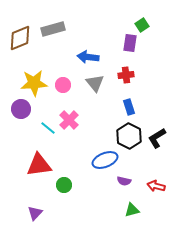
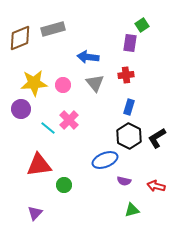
blue rectangle: rotated 35 degrees clockwise
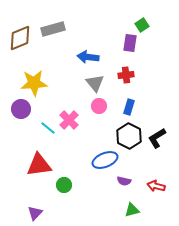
pink circle: moved 36 px right, 21 px down
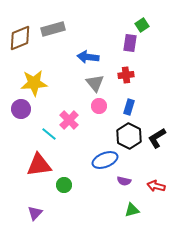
cyan line: moved 1 px right, 6 px down
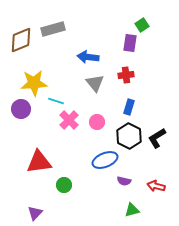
brown diamond: moved 1 px right, 2 px down
pink circle: moved 2 px left, 16 px down
cyan line: moved 7 px right, 33 px up; rotated 21 degrees counterclockwise
red triangle: moved 3 px up
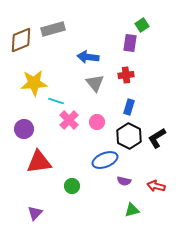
purple circle: moved 3 px right, 20 px down
green circle: moved 8 px right, 1 px down
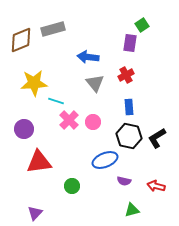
red cross: rotated 21 degrees counterclockwise
blue rectangle: rotated 21 degrees counterclockwise
pink circle: moved 4 px left
black hexagon: rotated 15 degrees counterclockwise
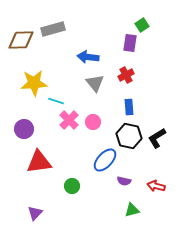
brown diamond: rotated 20 degrees clockwise
blue ellipse: rotated 25 degrees counterclockwise
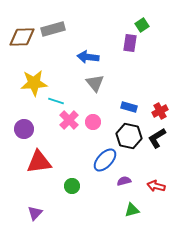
brown diamond: moved 1 px right, 3 px up
red cross: moved 34 px right, 36 px down
blue rectangle: rotated 70 degrees counterclockwise
purple semicircle: rotated 152 degrees clockwise
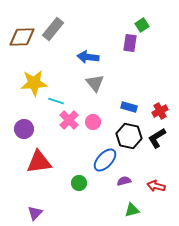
gray rectangle: rotated 35 degrees counterclockwise
green circle: moved 7 px right, 3 px up
